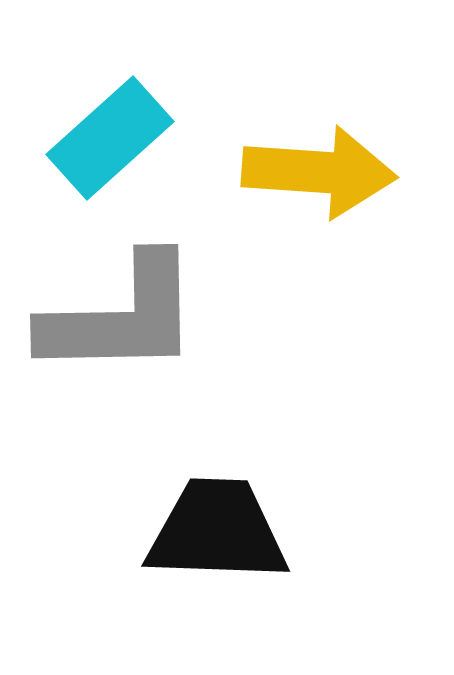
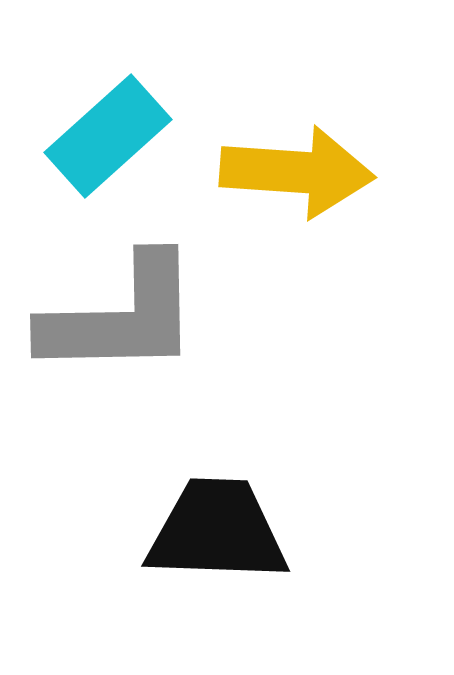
cyan rectangle: moved 2 px left, 2 px up
yellow arrow: moved 22 px left
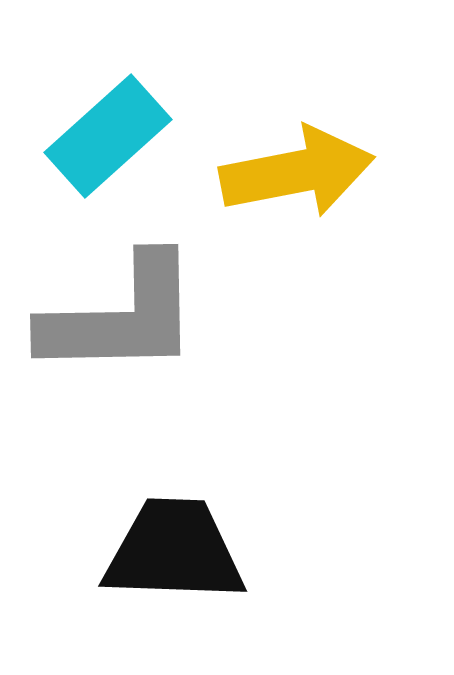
yellow arrow: rotated 15 degrees counterclockwise
black trapezoid: moved 43 px left, 20 px down
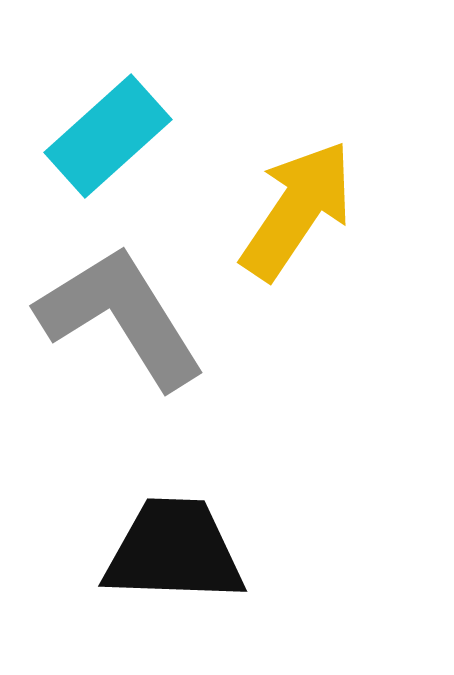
yellow arrow: moved 38 px down; rotated 45 degrees counterclockwise
gray L-shape: rotated 121 degrees counterclockwise
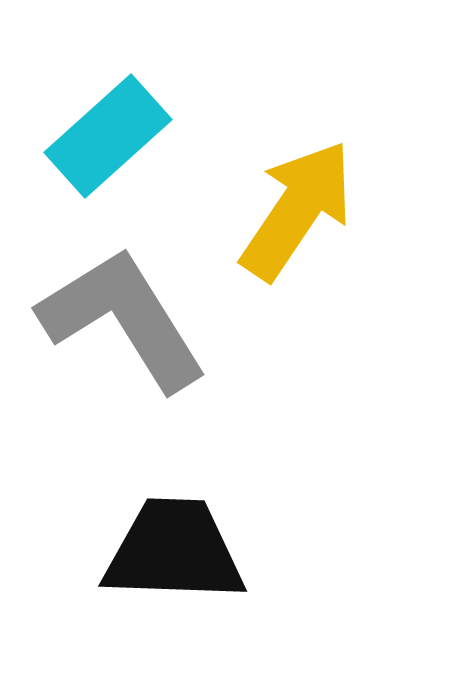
gray L-shape: moved 2 px right, 2 px down
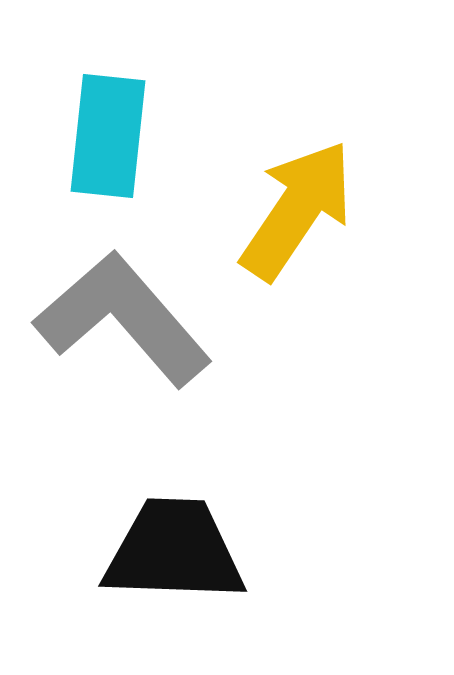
cyan rectangle: rotated 42 degrees counterclockwise
gray L-shape: rotated 9 degrees counterclockwise
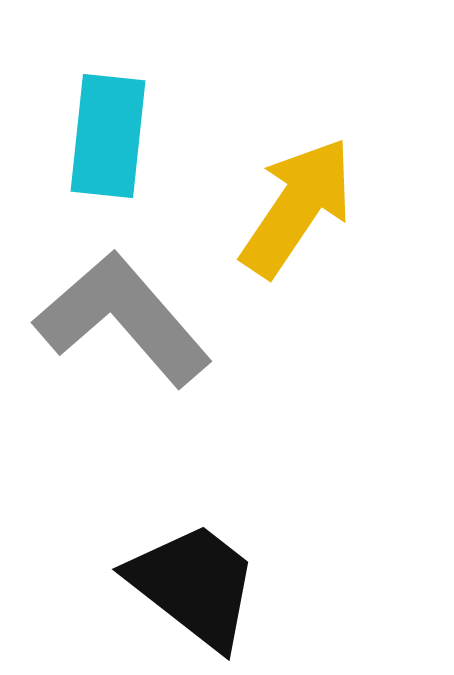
yellow arrow: moved 3 px up
black trapezoid: moved 20 px right, 34 px down; rotated 36 degrees clockwise
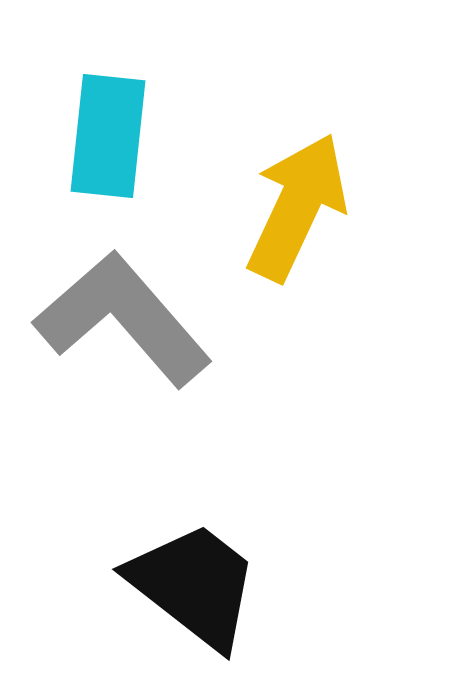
yellow arrow: rotated 9 degrees counterclockwise
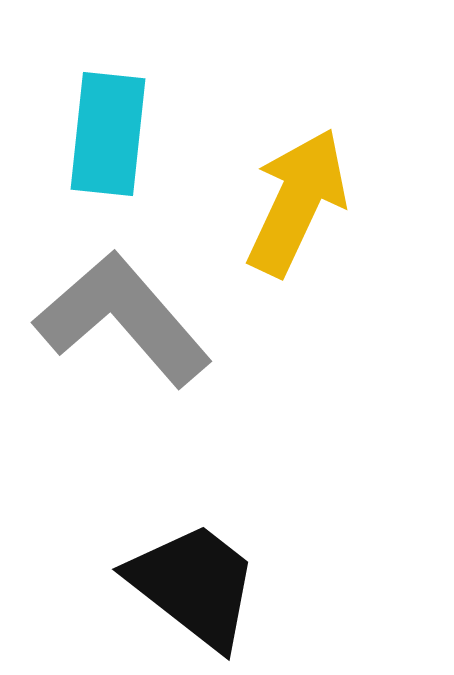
cyan rectangle: moved 2 px up
yellow arrow: moved 5 px up
